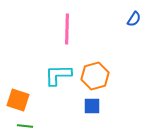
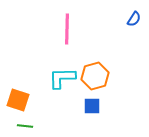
cyan L-shape: moved 4 px right, 3 px down
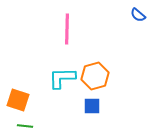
blue semicircle: moved 4 px right, 4 px up; rotated 98 degrees clockwise
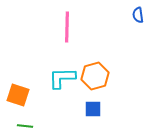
blue semicircle: rotated 42 degrees clockwise
pink line: moved 2 px up
orange square: moved 5 px up
blue square: moved 1 px right, 3 px down
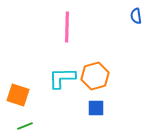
blue semicircle: moved 2 px left, 1 px down
blue square: moved 3 px right, 1 px up
green line: rotated 28 degrees counterclockwise
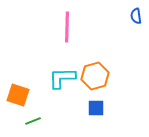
green line: moved 8 px right, 5 px up
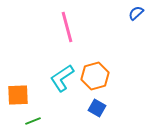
blue semicircle: moved 3 px up; rotated 56 degrees clockwise
pink line: rotated 16 degrees counterclockwise
cyan L-shape: rotated 32 degrees counterclockwise
orange square: rotated 20 degrees counterclockwise
blue square: moved 1 px right; rotated 30 degrees clockwise
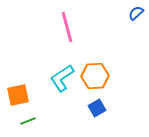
orange hexagon: rotated 12 degrees clockwise
orange square: rotated 10 degrees counterclockwise
blue square: rotated 30 degrees clockwise
green line: moved 5 px left
